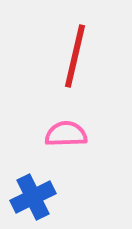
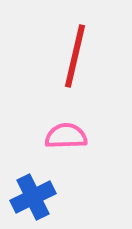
pink semicircle: moved 2 px down
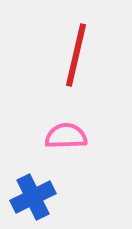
red line: moved 1 px right, 1 px up
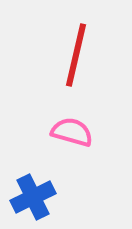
pink semicircle: moved 6 px right, 4 px up; rotated 18 degrees clockwise
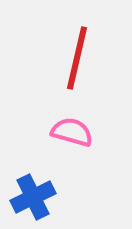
red line: moved 1 px right, 3 px down
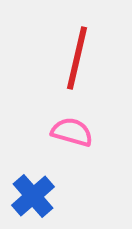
blue cross: moved 1 px up; rotated 15 degrees counterclockwise
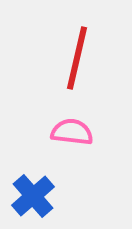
pink semicircle: rotated 9 degrees counterclockwise
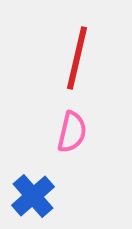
pink semicircle: rotated 96 degrees clockwise
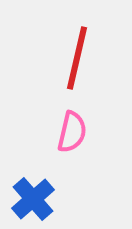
blue cross: moved 3 px down
